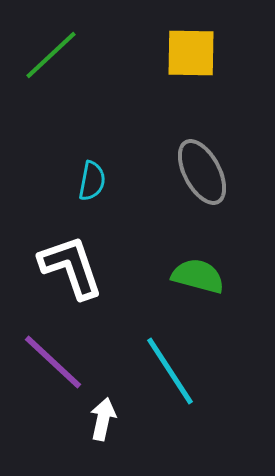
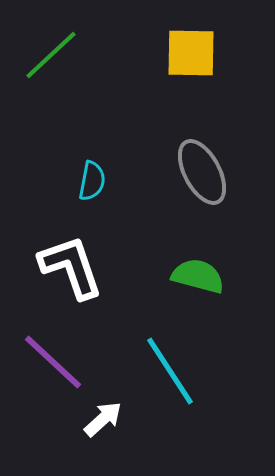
white arrow: rotated 36 degrees clockwise
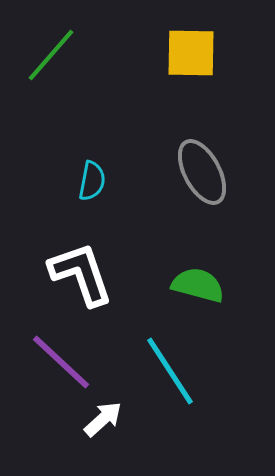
green line: rotated 6 degrees counterclockwise
white L-shape: moved 10 px right, 7 px down
green semicircle: moved 9 px down
purple line: moved 8 px right
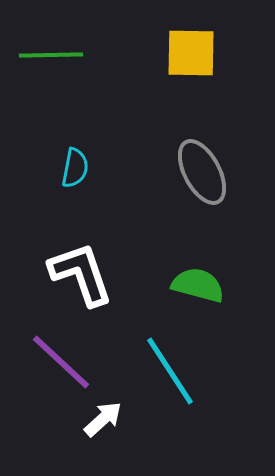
green line: rotated 48 degrees clockwise
cyan semicircle: moved 17 px left, 13 px up
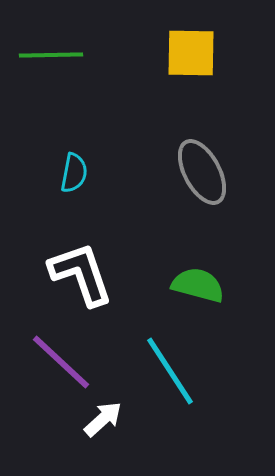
cyan semicircle: moved 1 px left, 5 px down
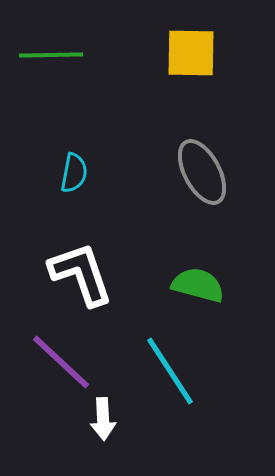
white arrow: rotated 129 degrees clockwise
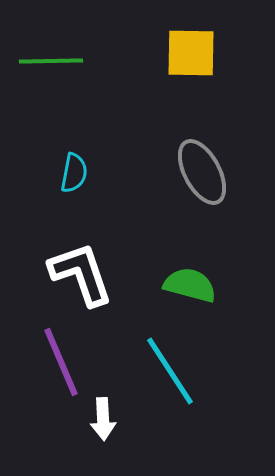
green line: moved 6 px down
green semicircle: moved 8 px left
purple line: rotated 24 degrees clockwise
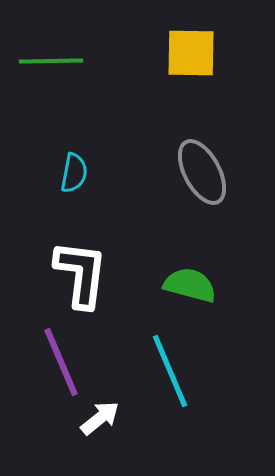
white L-shape: rotated 26 degrees clockwise
cyan line: rotated 10 degrees clockwise
white arrow: moved 3 px left, 1 px up; rotated 126 degrees counterclockwise
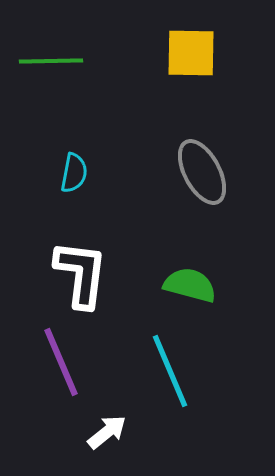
white arrow: moved 7 px right, 14 px down
